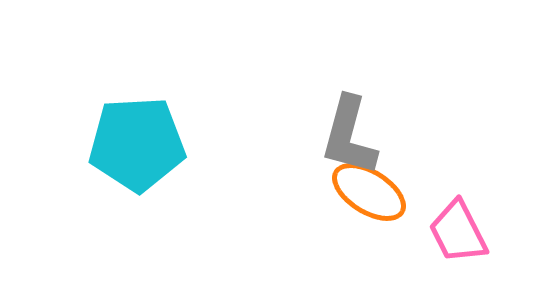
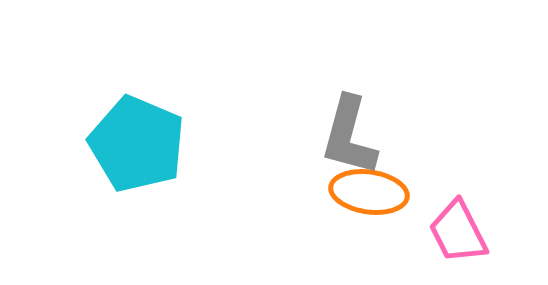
cyan pentagon: rotated 26 degrees clockwise
orange ellipse: rotated 24 degrees counterclockwise
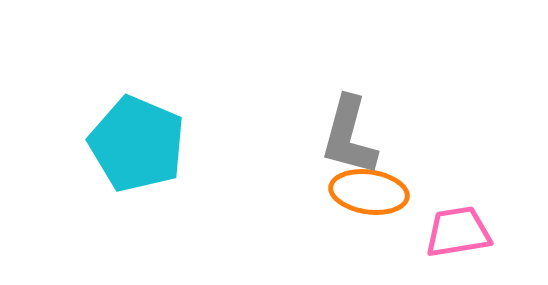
pink trapezoid: rotated 108 degrees clockwise
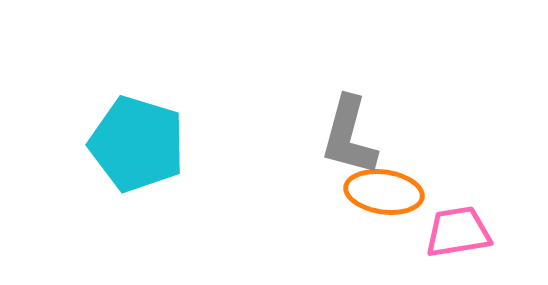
cyan pentagon: rotated 6 degrees counterclockwise
orange ellipse: moved 15 px right
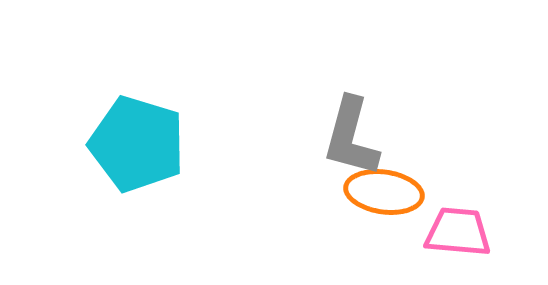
gray L-shape: moved 2 px right, 1 px down
pink trapezoid: rotated 14 degrees clockwise
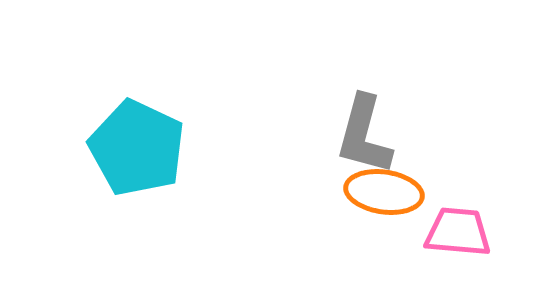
gray L-shape: moved 13 px right, 2 px up
cyan pentagon: moved 4 px down; rotated 8 degrees clockwise
